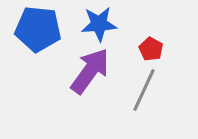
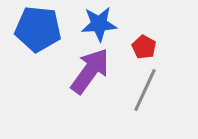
red pentagon: moved 7 px left, 2 px up
gray line: moved 1 px right
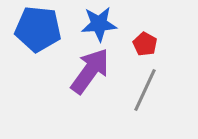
red pentagon: moved 1 px right, 3 px up
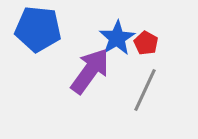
blue star: moved 18 px right, 14 px down; rotated 27 degrees counterclockwise
red pentagon: moved 1 px right, 1 px up
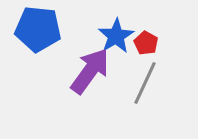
blue star: moved 1 px left, 2 px up
gray line: moved 7 px up
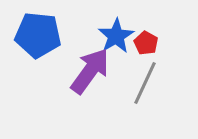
blue pentagon: moved 6 px down
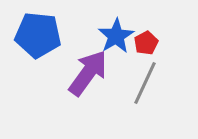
red pentagon: rotated 15 degrees clockwise
purple arrow: moved 2 px left, 2 px down
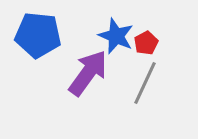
blue star: rotated 18 degrees counterclockwise
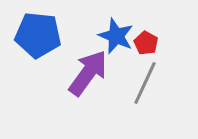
red pentagon: rotated 15 degrees counterclockwise
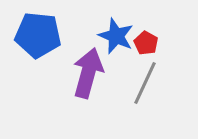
purple arrow: rotated 21 degrees counterclockwise
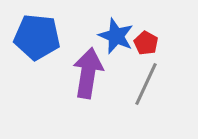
blue pentagon: moved 1 px left, 2 px down
purple arrow: rotated 6 degrees counterclockwise
gray line: moved 1 px right, 1 px down
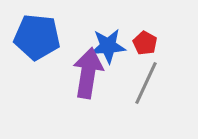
blue star: moved 8 px left, 10 px down; rotated 27 degrees counterclockwise
red pentagon: moved 1 px left
gray line: moved 1 px up
